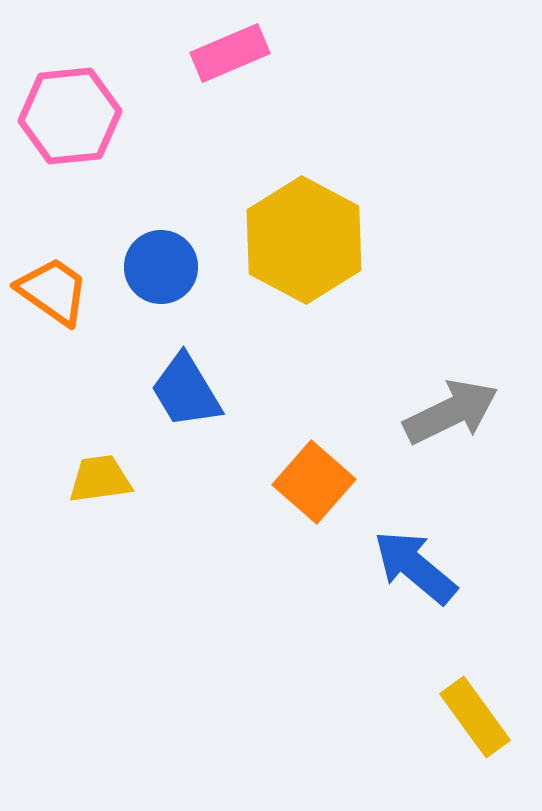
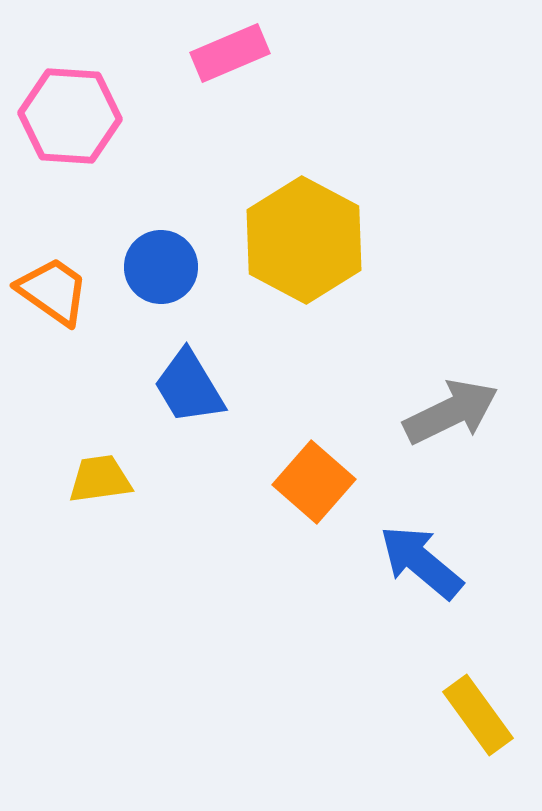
pink hexagon: rotated 10 degrees clockwise
blue trapezoid: moved 3 px right, 4 px up
blue arrow: moved 6 px right, 5 px up
yellow rectangle: moved 3 px right, 2 px up
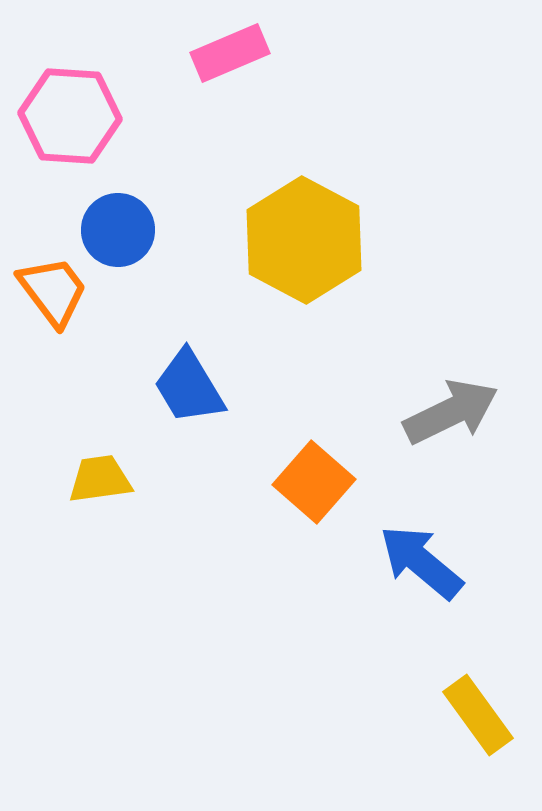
blue circle: moved 43 px left, 37 px up
orange trapezoid: rotated 18 degrees clockwise
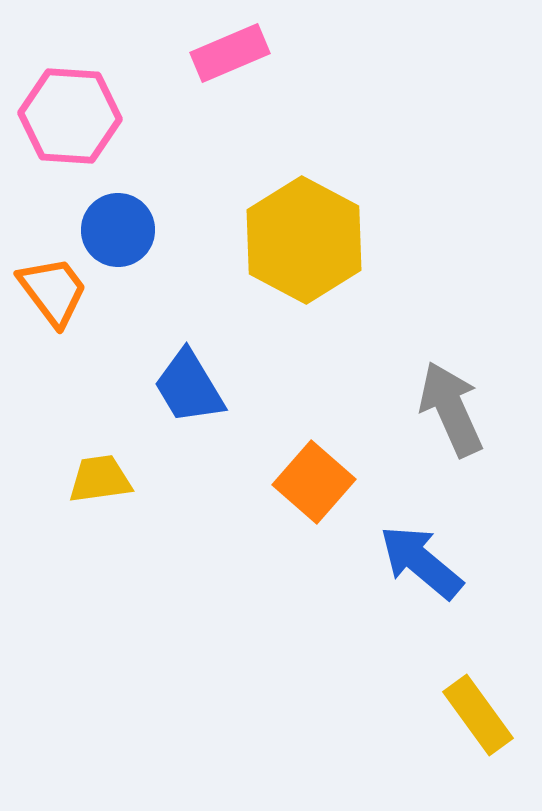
gray arrow: moved 3 px up; rotated 88 degrees counterclockwise
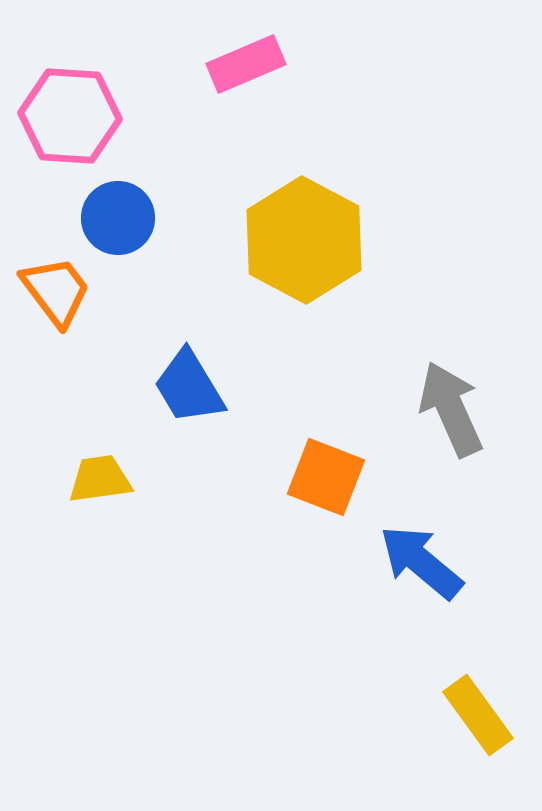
pink rectangle: moved 16 px right, 11 px down
blue circle: moved 12 px up
orange trapezoid: moved 3 px right
orange square: moved 12 px right, 5 px up; rotated 20 degrees counterclockwise
